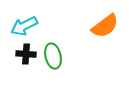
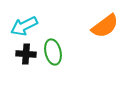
green ellipse: moved 4 px up
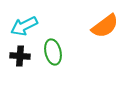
black cross: moved 6 px left, 2 px down
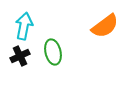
cyan arrow: rotated 128 degrees clockwise
black cross: rotated 30 degrees counterclockwise
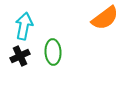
orange semicircle: moved 8 px up
green ellipse: rotated 10 degrees clockwise
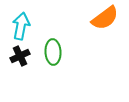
cyan arrow: moved 3 px left
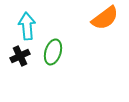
cyan arrow: moved 6 px right; rotated 16 degrees counterclockwise
green ellipse: rotated 20 degrees clockwise
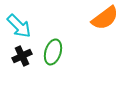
cyan arrow: moved 8 px left; rotated 140 degrees clockwise
black cross: moved 2 px right
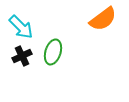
orange semicircle: moved 2 px left, 1 px down
cyan arrow: moved 2 px right, 1 px down
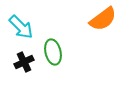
green ellipse: rotated 30 degrees counterclockwise
black cross: moved 2 px right, 6 px down
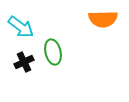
orange semicircle: rotated 36 degrees clockwise
cyan arrow: rotated 8 degrees counterclockwise
